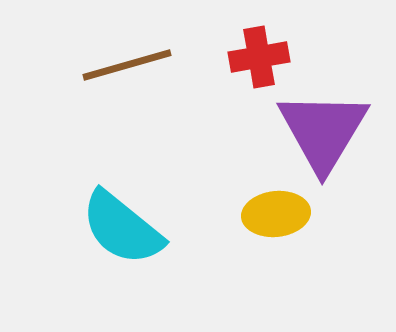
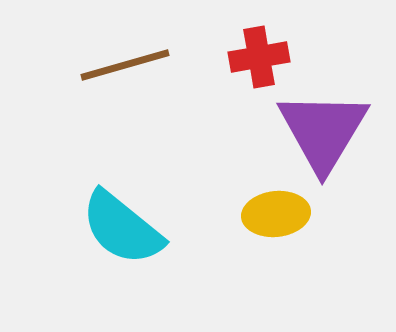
brown line: moved 2 px left
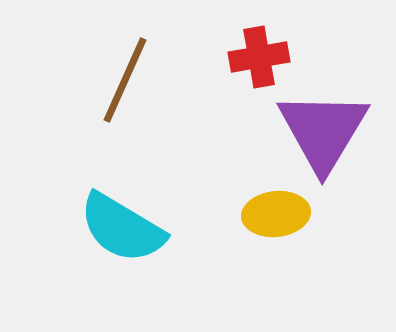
brown line: moved 15 px down; rotated 50 degrees counterclockwise
cyan semicircle: rotated 8 degrees counterclockwise
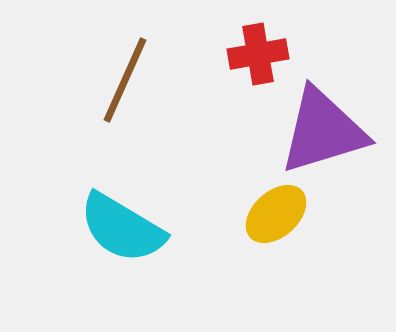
red cross: moved 1 px left, 3 px up
purple triangle: rotated 42 degrees clockwise
yellow ellipse: rotated 36 degrees counterclockwise
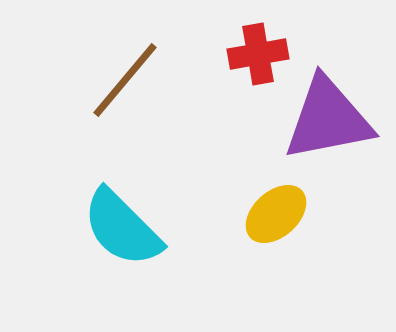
brown line: rotated 16 degrees clockwise
purple triangle: moved 5 px right, 12 px up; rotated 6 degrees clockwise
cyan semicircle: rotated 14 degrees clockwise
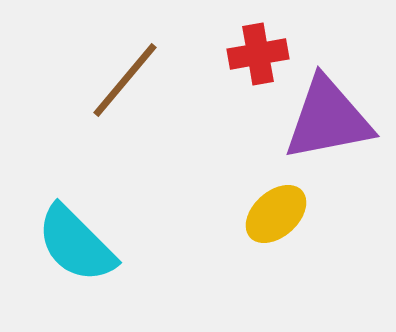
cyan semicircle: moved 46 px left, 16 px down
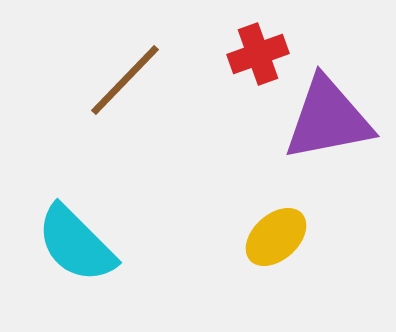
red cross: rotated 10 degrees counterclockwise
brown line: rotated 4 degrees clockwise
yellow ellipse: moved 23 px down
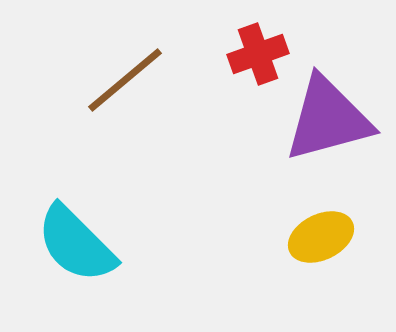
brown line: rotated 6 degrees clockwise
purple triangle: rotated 4 degrees counterclockwise
yellow ellipse: moved 45 px right; rotated 16 degrees clockwise
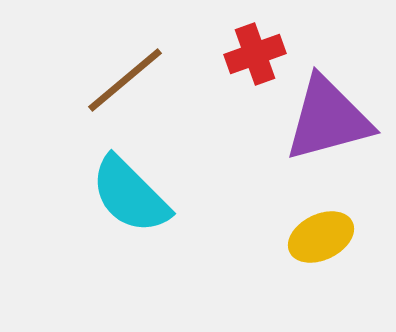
red cross: moved 3 px left
cyan semicircle: moved 54 px right, 49 px up
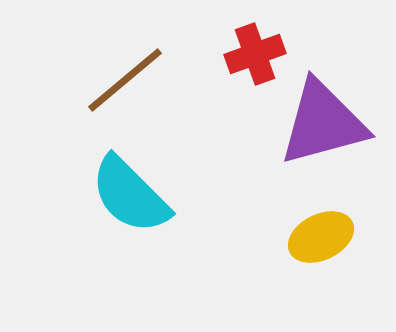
purple triangle: moved 5 px left, 4 px down
